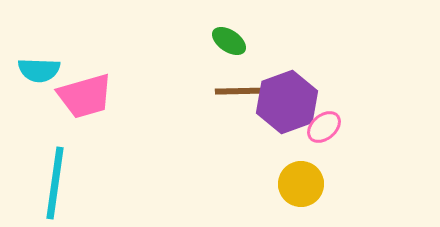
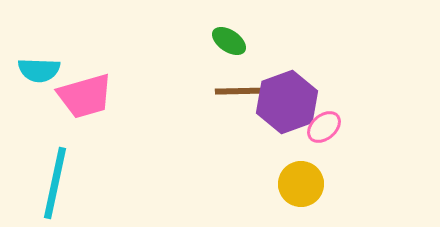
cyan line: rotated 4 degrees clockwise
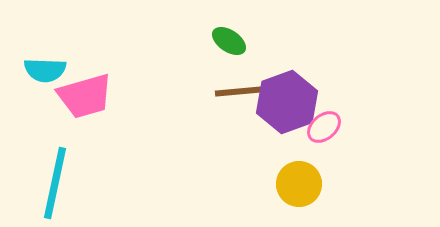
cyan semicircle: moved 6 px right
brown line: rotated 4 degrees counterclockwise
yellow circle: moved 2 px left
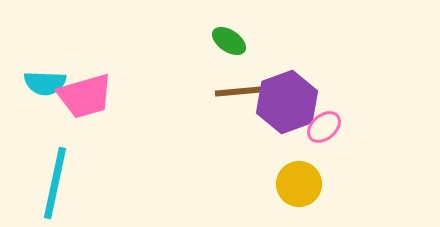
cyan semicircle: moved 13 px down
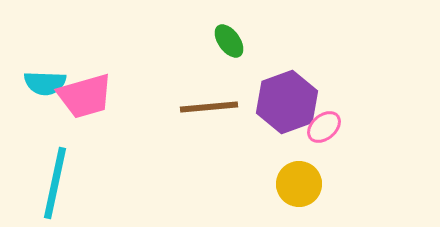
green ellipse: rotated 20 degrees clockwise
brown line: moved 35 px left, 16 px down
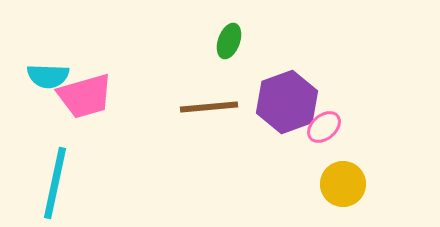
green ellipse: rotated 56 degrees clockwise
cyan semicircle: moved 3 px right, 7 px up
yellow circle: moved 44 px right
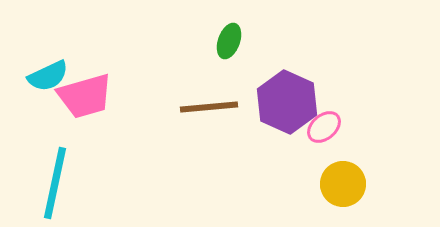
cyan semicircle: rotated 27 degrees counterclockwise
purple hexagon: rotated 16 degrees counterclockwise
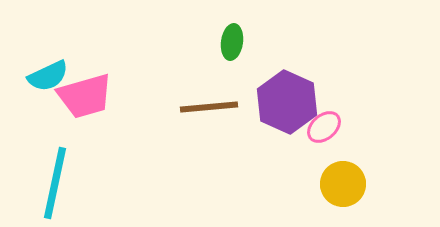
green ellipse: moved 3 px right, 1 px down; rotated 12 degrees counterclockwise
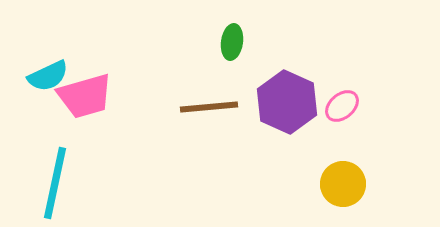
pink ellipse: moved 18 px right, 21 px up
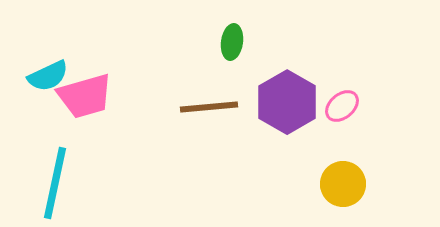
purple hexagon: rotated 6 degrees clockwise
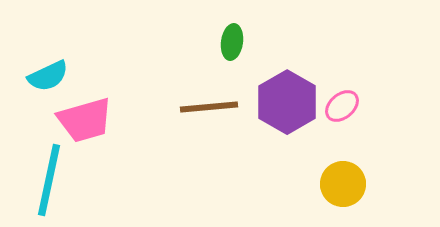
pink trapezoid: moved 24 px down
cyan line: moved 6 px left, 3 px up
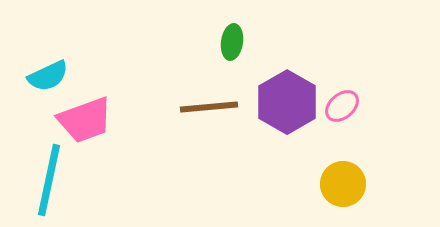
pink trapezoid: rotated 4 degrees counterclockwise
